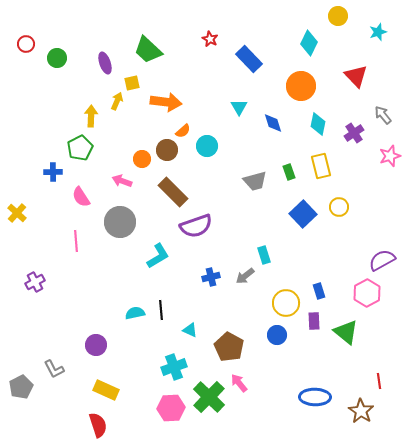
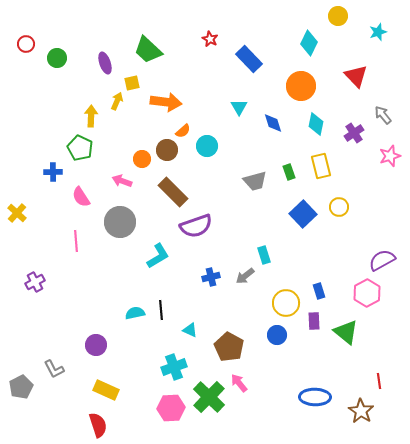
cyan diamond at (318, 124): moved 2 px left
green pentagon at (80, 148): rotated 20 degrees counterclockwise
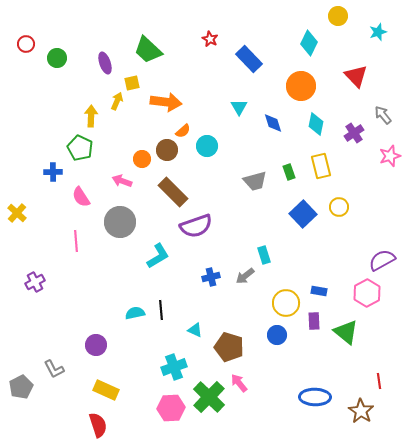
blue rectangle at (319, 291): rotated 63 degrees counterclockwise
cyan triangle at (190, 330): moved 5 px right
brown pentagon at (229, 347): rotated 12 degrees counterclockwise
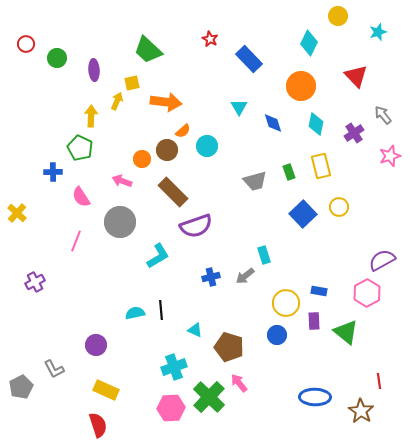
purple ellipse at (105, 63): moved 11 px left, 7 px down; rotated 15 degrees clockwise
pink line at (76, 241): rotated 25 degrees clockwise
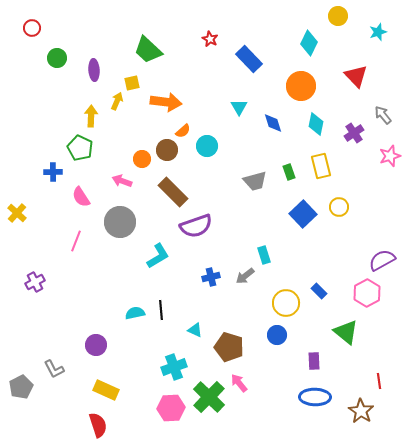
red circle at (26, 44): moved 6 px right, 16 px up
blue rectangle at (319, 291): rotated 35 degrees clockwise
purple rectangle at (314, 321): moved 40 px down
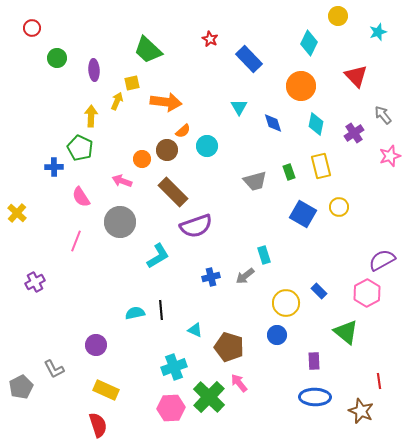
blue cross at (53, 172): moved 1 px right, 5 px up
blue square at (303, 214): rotated 16 degrees counterclockwise
brown star at (361, 411): rotated 10 degrees counterclockwise
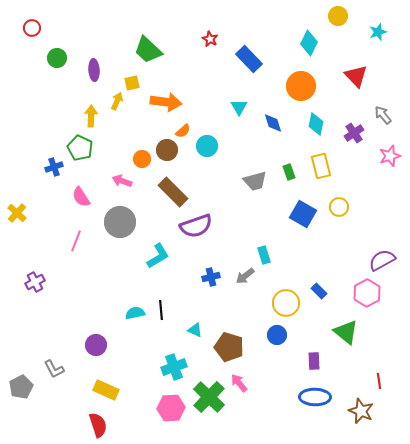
blue cross at (54, 167): rotated 18 degrees counterclockwise
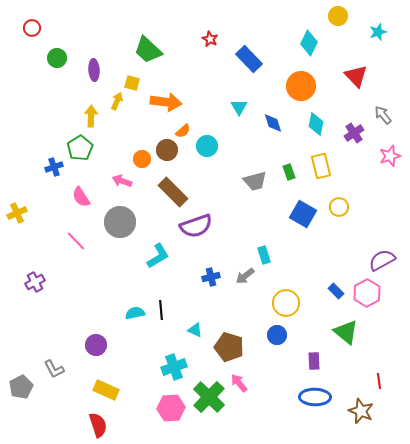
yellow square at (132, 83): rotated 28 degrees clockwise
green pentagon at (80, 148): rotated 15 degrees clockwise
yellow cross at (17, 213): rotated 24 degrees clockwise
pink line at (76, 241): rotated 65 degrees counterclockwise
blue rectangle at (319, 291): moved 17 px right
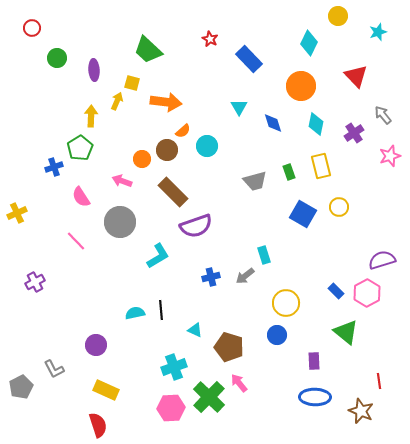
purple semicircle at (382, 260): rotated 12 degrees clockwise
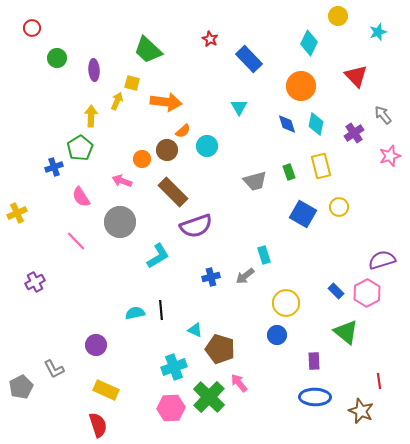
blue diamond at (273, 123): moved 14 px right, 1 px down
brown pentagon at (229, 347): moved 9 px left, 2 px down
